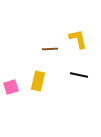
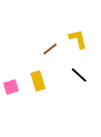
brown line: rotated 35 degrees counterclockwise
black line: rotated 30 degrees clockwise
yellow rectangle: rotated 30 degrees counterclockwise
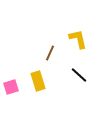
brown line: moved 4 px down; rotated 28 degrees counterclockwise
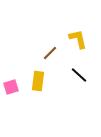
brown line: rotated 21 degrees clockwise
yellow rectangle: rotated 24 degrees clockwise
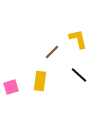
brown line: moved 2 px right, 1 px up
yellow rectangle: moved 2 px right
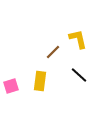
brown line: moved 1 px right
pink square: moved 1 px up
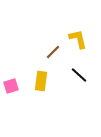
yellow rectangle: moved 1 px right
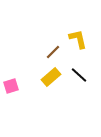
yellow rectangle: moved 10 px right, 4 px up; rotated 42 degrees clockwise
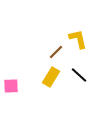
brown line: moved 3 px right
yellow rectangle: rotated 18 degrees counterclockwise
pink square: rotated 14 degrees clockwise
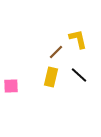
yellow rectangle: rotated 18 degrees counterclockwise
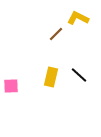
yellow L-shape: moved 21 px up; rotated 50 degrees counterclockwise
brown line: moved 18 px up
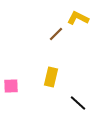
black line: moved 1 px left, 28 px down
